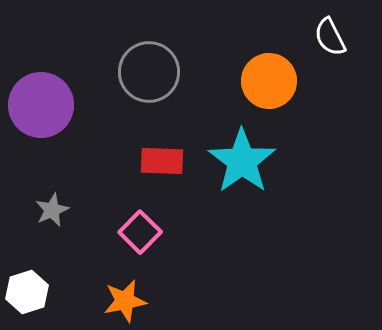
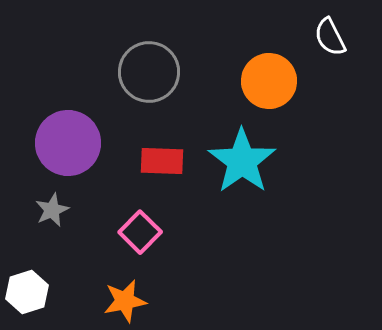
purple circle: moved 27 px right, 38 px down
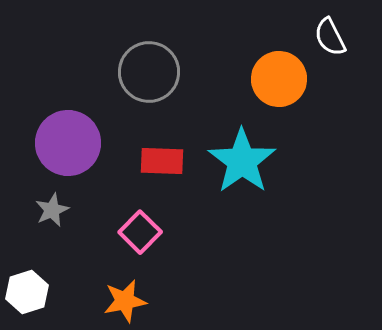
orange circle: moved 10 px right, 2 px up
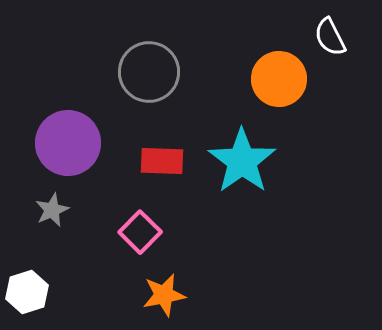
orange star: moved 39 px right, 6 px up
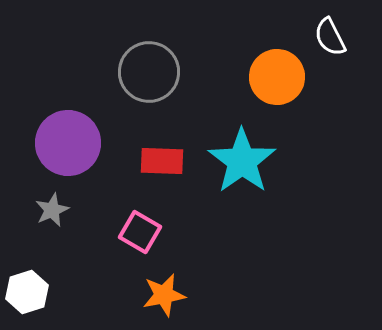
orange circle: moved 2 px left, 2 px up
pink square: rotated 15 degrees counterclockwise
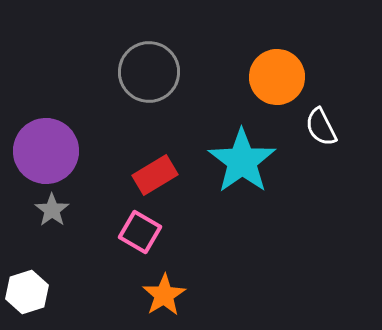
white semicircle: moved 9 px left, 90 px down
purple circle: moved 22 px left, 8 px down
red rectangle: moved 7 px left, 14 px down; rotated 33 degrees counterclockwise
gray star: rotated 12 degrees counterclockwise
orange star: rotated 21 degrees counterclockwise
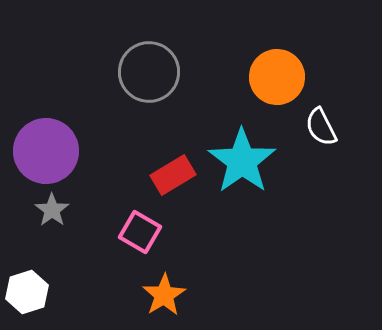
red rectangle: moved 18 px right
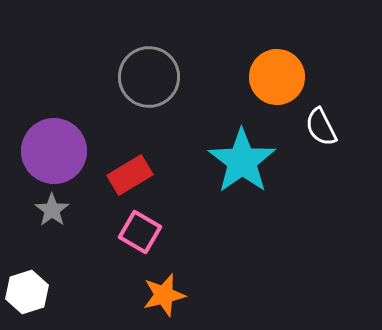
gray circle: moved 5 px down
purple circle: moved 8 px right
red rectangle: moved 43 px left
orange star: rotated 18 degrees clockwise
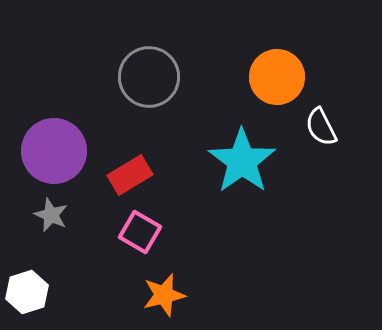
gray star: moved 1 px left, 5 px down; rotated 12 degrees counterclockwise
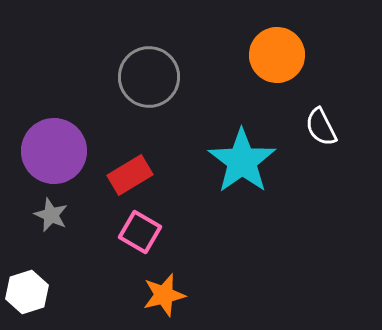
orange circle: moved 22 px up
